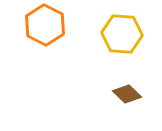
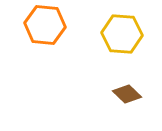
orange hexagon: rotated 21 degrees counterclockwise
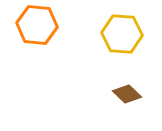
orange hexagon: moved 8 px left
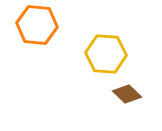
yellow hexagon: moved 16 px left, 20 px down
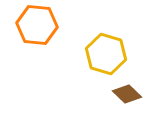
yellow hexagon: rotated 12 degrees clockwise
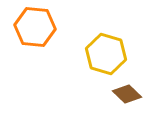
orange hexagon: moved 2 px left, 2 px down
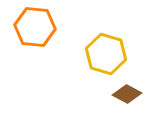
brown diamond: rotated 16 degrees counterclockwise
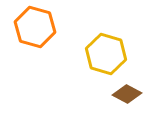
orange hexagon: rotated 9 degrees clockwise
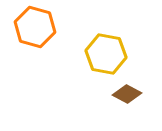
yellow hexagon: rotated 6 degrees counterclockwise
